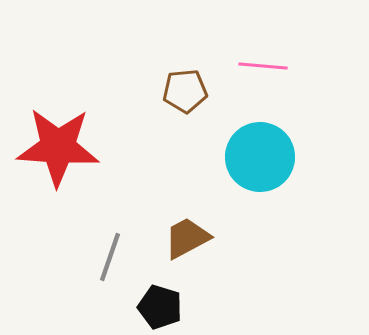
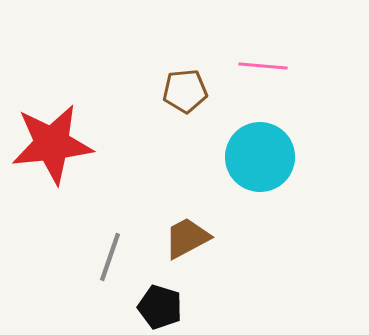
red star: moved 6 px left, 3 px up; rotated 10 degrees counterclockwise
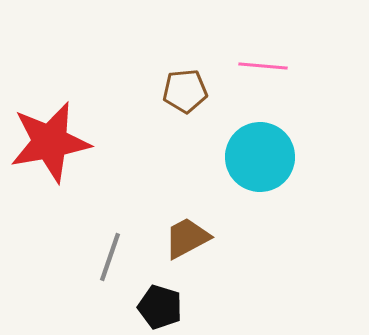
red star: moved 2 px left, 2 px up; rotated 4 degrees counterclockwise
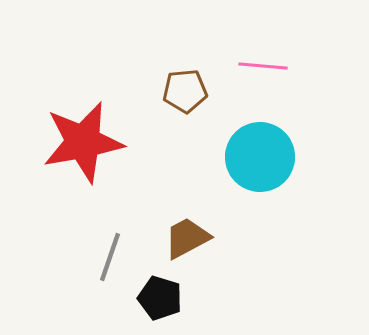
red star: moved 33 px right
black pentagon: moved 9 px up
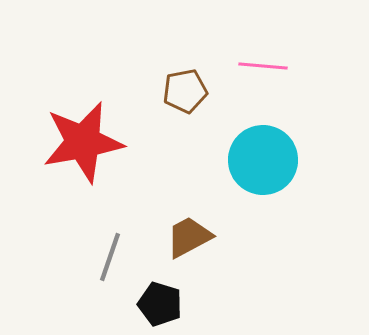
brown pentagon: rotated 6 degrees counterclockwise
cyan circle: moved 3 px right, 3 px down
brown trapezoid: moved 2 px right, 1 px up
black pentagon: moved 6 px down
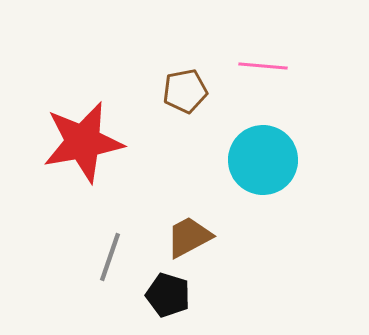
black pentagon: moved 8 px right, 9 px up
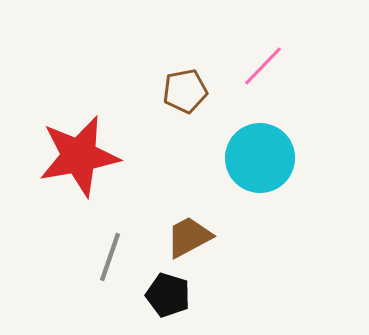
pink line: rotated 51 degrees counterclockwise
red star: moved 4 px left, 14 px down
cyan circle: moved 3 px left, 2 px up
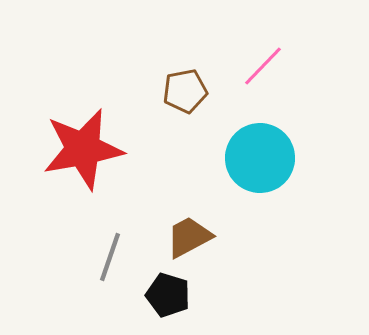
red star: moved 4 px right, 7 px up
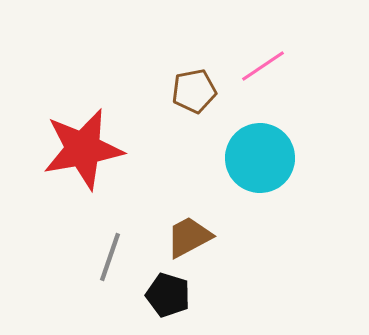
pink line: rotated 12 degrees clockwise
brown pentagon: moved 9 px right
